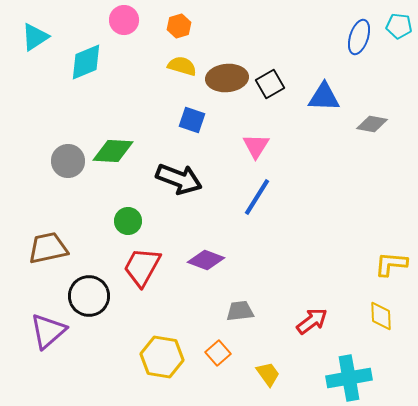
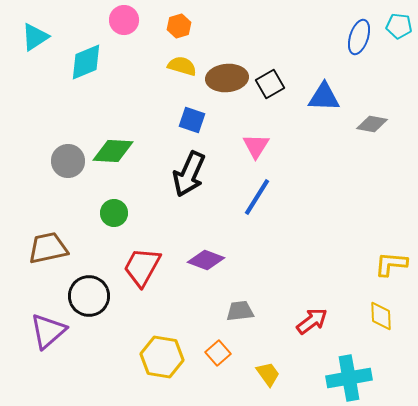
black arrow: moved 10 px right, 5 px up; rotated 93 degrees clockwise
green circle: moved 14 px left, 8 px up
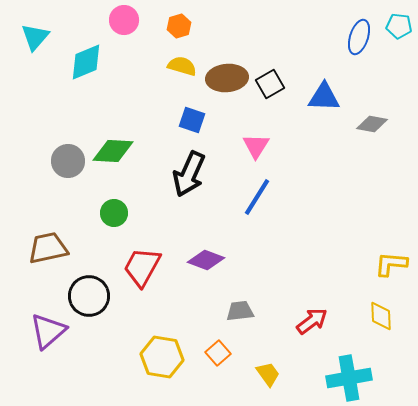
cyan triangle: rotated 16 degrees counterclockwise
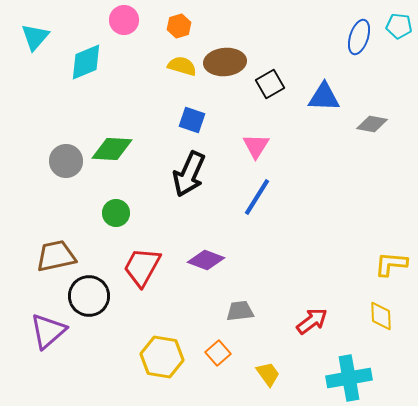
brown ellipse: moved 2 px left, 16 px up
green diamond: moved 1 px left, 2 px up
gray circle: moved 2 px left
green circle: moved 2 px right
brown trapezoid: moved 8 px right, 8 px down
